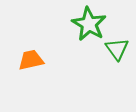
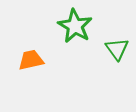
green star: moved 14 px left, 2 px down
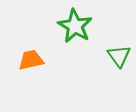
green triangle: moved 2 px right, 7 px down
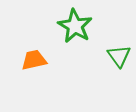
orange trapezoid: moved 3 px right
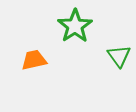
green star: rotated 8 degrees clockwise
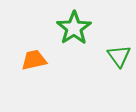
green star: moved 1 px left, 2 px down
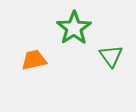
green triangle: moved 8 px left
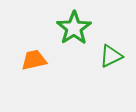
green triangle: rotated 40 degrees clockwise
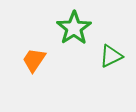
orange trapezoid: rotated 44 degrees counterclockwise
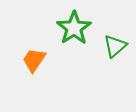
green triangle: moved 4 px right, 10 px up; rotated 15 degrees counterclockwise
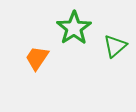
orange trapezoid: moved 3 px right, 2 px up
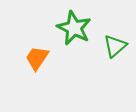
green star: rotated 12 degrees counterclockwise
